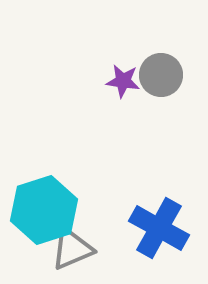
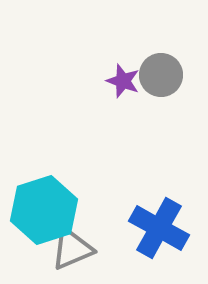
purple star: rotated 12 degrees clockwise
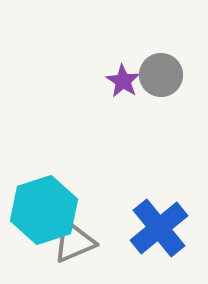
purple star: rotated 12 degrees clockwise
blue cross: rotated 22 degrees clockwise
gray triangle: moved 2 px right, 7 px up
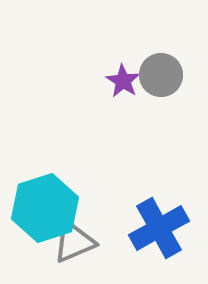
cyan hexagon: moved 1 px right, 2 px up
blue cross: rotated 10 degrees clockwise
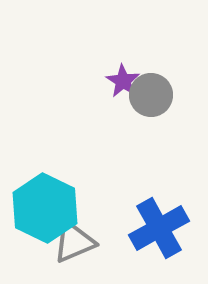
gray circle: moved 10 px left, 20 px down
cyan hexagon: rotated 16 degrees counterclockwise
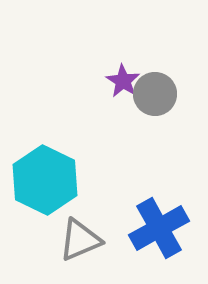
gray circle: moved 4 px right, 1 px up
cyan hexagon: moved 28 px up
gray triangle: moved 6 px right, 2 px up
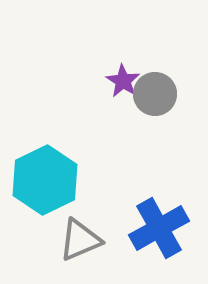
cyan hexagon: rotated 8 degrees clockwise
